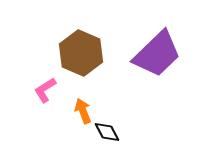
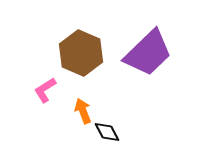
purple trapezoid: moved 9 px left, 1 px up
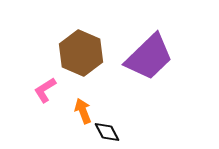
purple trapezoid: moved 1 px right, 4 px down
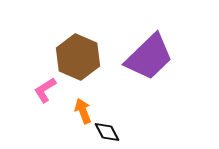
brown hexagon: moved 3 px left, 4 px down
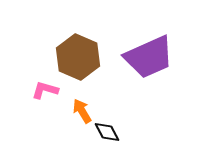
purple trapezoid: rotated 20 degrees clockwise
pink L-shape: rotated 48 degrees clockwise
orange arrow: moved 1 px left; rotated 10 degrees counterclockwise
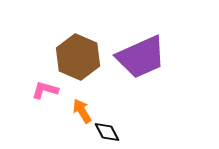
purple trapezoid: moved 8 px left
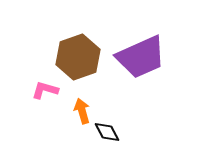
brown hexagon: rotated 18 degrees clockwise
orange arrow: rotated 15 degrees clockwise
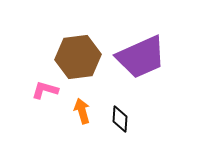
brown hexagon: rotated 12 degrees clockwise
black diamond: moved 13 px right, 13 px up; rotated 32 degrees clockwise
